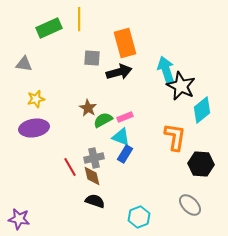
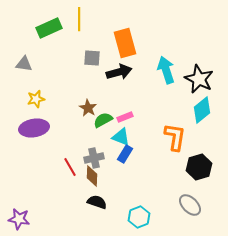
black star: moved 18 px right, 7 px up
black hexagon: moved 2 px left, 3 px down; rotated 20 degrees counterclockwise
brown diamond: rotated 15 degrees clockwise
black semicircle: moved 2 px right, 1 px down
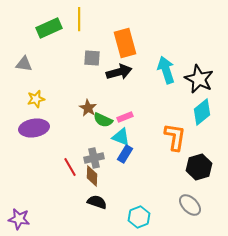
cyan diamond: moved 2 px down
green semicircle: rotated 126 degrees counterclockwise
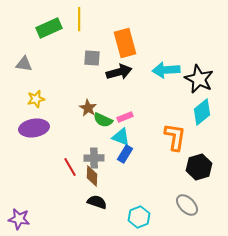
cyan arrow: rotated 76 degrees counterclockwise
gray cross: rotated 12 degrees clockwise
gray ellipse: moved 3 px left
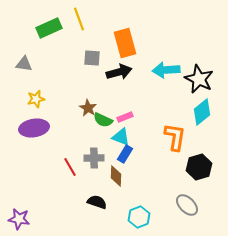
yellow line: rotated 20 degrees counterclockwise
brown diamond: moved 24 px right
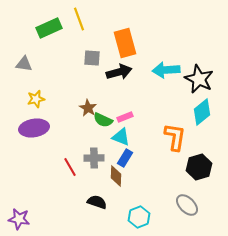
blue rectangle: moved 4 px down
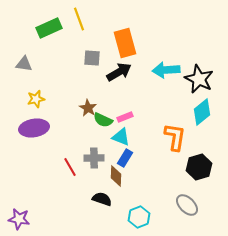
black arrow: rotated 15 degrees counterclockwise
black semicircle: moved 5 px right, 3 px up
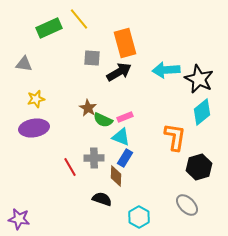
yellow line: rotated 20 degrees counterclockwise
cyan hexagon: rotated 10 degrees counterclockwise
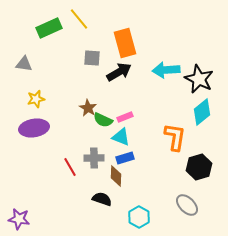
blue rectangle: rotated 42 degrees clockwise
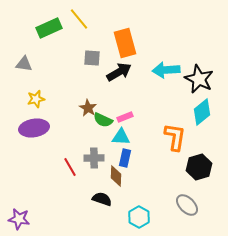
cyan triangle: rotated 18 degrees counterclockwise
blue rectangle: rotated 60 degrees counterclockwise
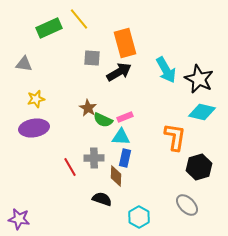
cyan arrow: rotated 116 degrees counterclockwise
cyan diamond: rotated 52 degrees clockwise
